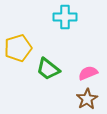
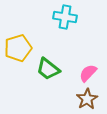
cyan cross: rotated 10 degrees clockwise
pink semicircle: rotated 24 degrees counterclockwise
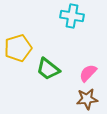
cyan cross: moved 7 px right, 1 px up
brown star: rotated 25 degrees clockwise
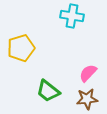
yellow pentagon: moved 3 px right
green trapezoid: moved 22 px down
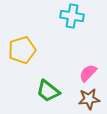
yellow pentagon: moved 1 px right, 2 px down
brown star: moved 2 px right
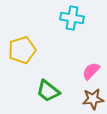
cyan cross: moved 2 px down
pink semicircle: moved 3 px right, 2 px up
brown star: moved 4 px right
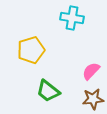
yellow pentagon: moved 9 px right
